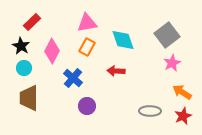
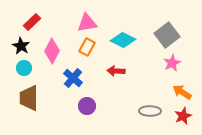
cyan diamond: rotated 45 degrees counterclockwise
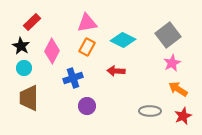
gray square: moved 1 px right
blue cross: rotated 30 degrees clockwise
orange arrow: moved 4 px left, 3 px up
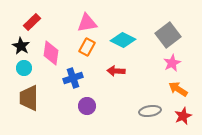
pink diamond: moved 1 px left, 2 px down; rotated 20 degrees counterclockwise
gray ellipse: rotated 10 degrees counterclockwise
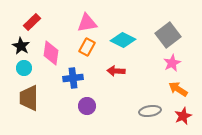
blue cross: rotated 12 degrees clockwise
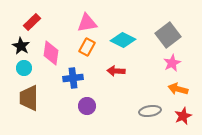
orange arrow: rotated 18 degrees counterclockwise
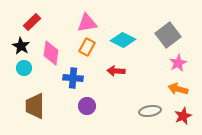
pink star: moved 6 px right
blue cross: rotated 12 degrees clockwise
brown trapezoid: moved 6 px right, 8 px down
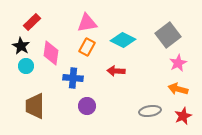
cyan circle: moved 2 px right, 2 px up
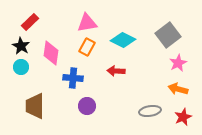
red rectangle: moved 2 px left
cyan circle: moved 5 px left, 1 px down
red star: moved 1 px down
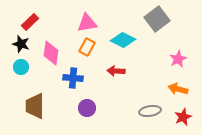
gray square: moved 11 px left, 16 px up
black star: moved 2 px up; rotated 12 degrees counterclockwise
pink star: moved 4 px up
purple circle: moved 2 px down
